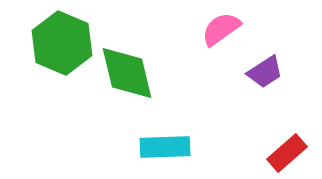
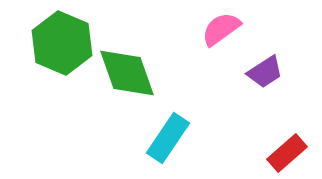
green diamond: rotated 6 degrees counterclockwise
cyan rectangle: moved 3 px right, 9 px up; rotated 54 degrees counterclockwise
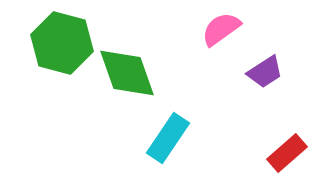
green hexagon: rotated 8 degrees counterclockwise
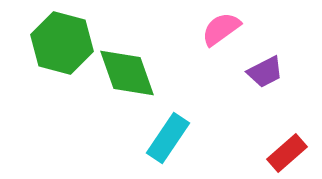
purple trapezoid: rotated 6 degrees clockwise
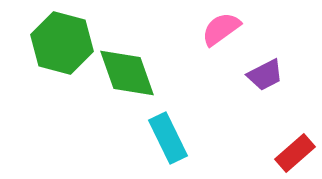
purple trapezoid: moved 3 px down
cyan rectangle: rotated 60 degrees counterclockwise
red rectangle: moved 8 px right
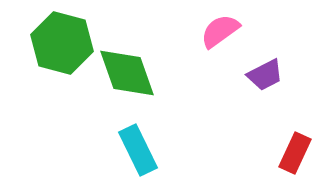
pink semicircle: moved 1 px left, 2 px down
cyan rectangle: moved 30 px left, 12 px down
red rectangle: rotated 24 degrees counterclockwise
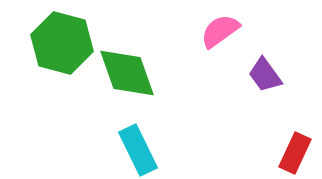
purple trapezoid: rotated 81 degrees clockwise
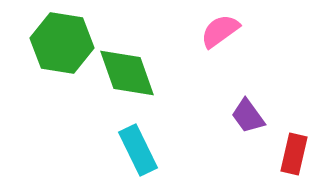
green hexagon: rotated 6 degrees counterclockwise
purple trapezoid: moved 17 px left, 41 px down
red rectangle: moved 1 px left, 1 px down; rotated 12 degrees counterclockwise
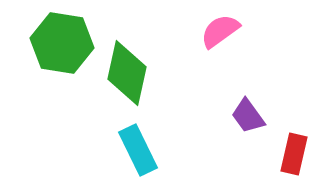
green diamond: rotated 32 degrees clockwise
